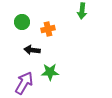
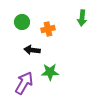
green arrow: moved 7 px down
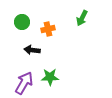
green arrow: rotated 21 degrees clockwise
green star: moved 5 px down
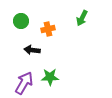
green circle: moved 1 px left, 1 px up
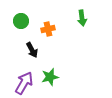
green arrow: rotated 35 degrees counterclockwise
black arrow: rotated 126 degrees counterclockwise
green star: rotated 12 degrees counterclockwise
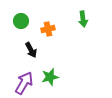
green arrow: moved 1 px right, 1 px down
black arrow: moved 1 px left
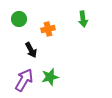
green circle: moved 2 px left, 2 px up
purple arrow: moved 3 px up
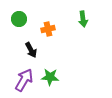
green star: rotated 18 degrees clockwise
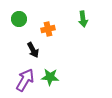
black arrow: moved 2 px right
purple arrow: moved 1 px right
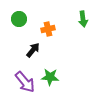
black arrow: rotated 112 degrees counterclockwise
purple arrow: moved 2 px down; rotated 110 degrees clockwise
